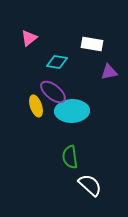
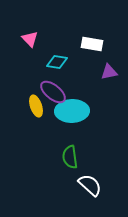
pink triangle: moved 1 px right, 1 px down; rotated 36 degrees counterclockwise
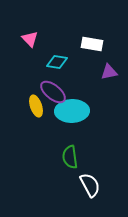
white semicircle: rotated 20 degrees clockwise
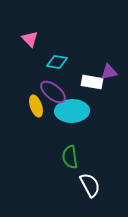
white rectangle: moved 38 px down
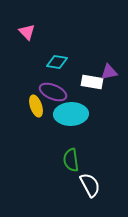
pink triangle: moved 3 px left, 7 px up
purple ellipse: rotated 16 degrees counterclockwise
cyan ellipse: moved 1 px left, 3 px down
green semicircle: moved 1 px right, 3 px down
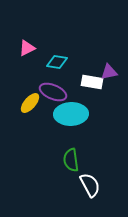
pink triangle: moved 16 px down; rotated 48 degrees clockwise
yellow ellipse: moved 6 px left, 3 px up; rotated 60 degrees clockwise
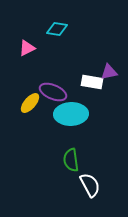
cyan diamond: moved 33 px up
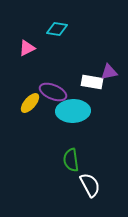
cyan ellipse: moved 2 px right, 3 px up
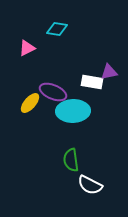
white semicircle: rotated 145 degrees clockwise
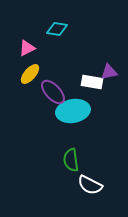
purple ellipse: rotated 24 degrees clockwise
yellow ellipse: moved 29 px up
cyan ellipse: rotated 8 degrees counterclockwise
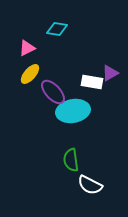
purple triangle: moved 1 px right, 1 px down; rotated 18 degrees counterclockwise
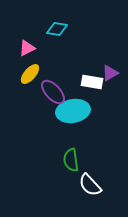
white semicircle: rotated 20 degrees clockwise
